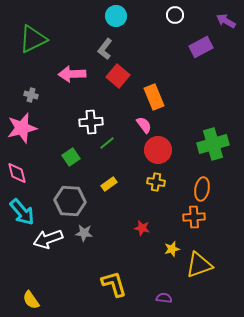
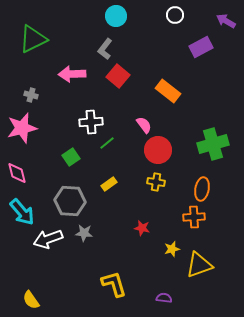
orange rectangle: moved 14 px right, 6 px up; rotated 30 degrees counterclockwise
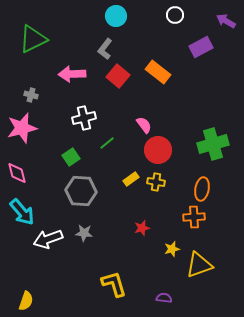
orange rectangle: moved 10 px left, 19 px up
white cross: moved 7 px left, 4 px up; rotated 10 degrees counterclockwise
yellow rectangle: moved 22 px right, 5 px up
gray hexagon: moved 11 px right, 10 px up
red star: rotated 28 degrees counterclockwise
yellow semicircle: moved 5 px left, 1 px down; rotated 126 degrees counterclockwise
